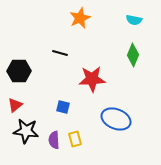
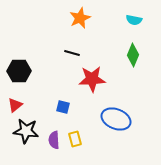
black line: moved 12 px right
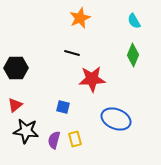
cyan semicircle: moved 1 px down; rotated 49 degrees clockwise
black hexagon: moved 3 px left, 3 px up
purple semicircle: rotated 18 degrees clockwise
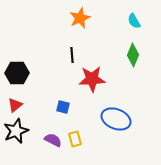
black line: moved 2 px down; rotated 70 degrees clockwise
black hexagon: moved 1 px right, 5 px down
black star: moved 10 px left; rotated 30 degrees counterclockwise
purple semicircle: moved 1 px left; rotated 102 degrees clockwise
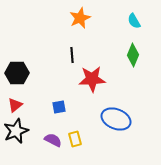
blue square: moved 4 px left; rotated 24 degrees counterclockwise
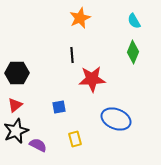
green diamond: moved 3 px up
purple semicircle: moved 15 px left, 5 px down
